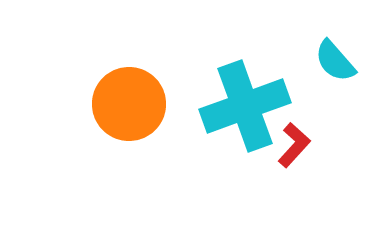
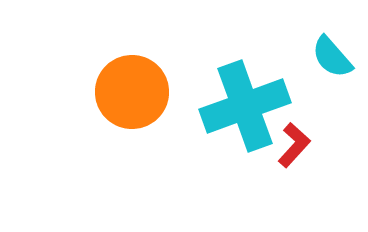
cyan semicircle: moved 3 px left, 4 px up
orange circle: moved 3 px right, 12 px up
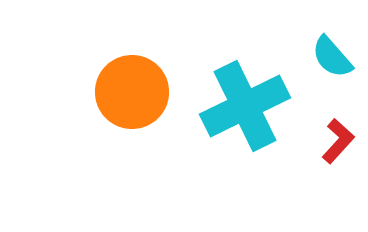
cyan cross: rotated 6 degrees counterclockwise
red L-shape: moved 44 px right, 4 px up
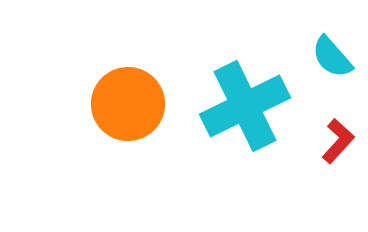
orange circle: moved 4 px left, 12 px down
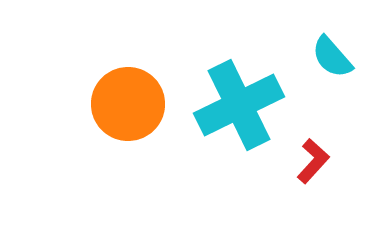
cyan cross: moved 6 px left, 1 px up
red L-shape: moved 25 px left, 20 px down
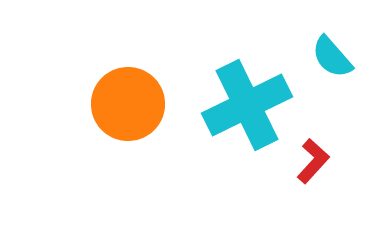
cyan cross: moved 8 px right
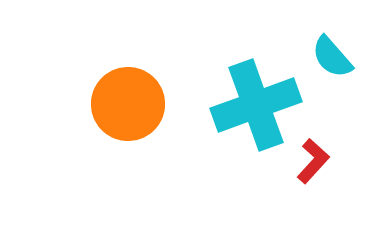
cyan cross: moved 9 px right; rotated 6 degrees clockwise
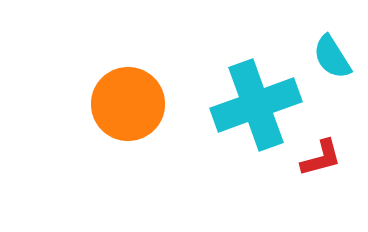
cyan semicircle: rotated 9 degrees clockwise
red L-shape: moved 8 px right, 3 px up; rotated 33 degrees clockwise
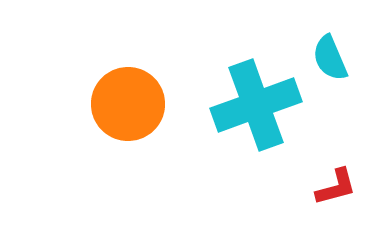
cyan semicircle: moved 2 px left, 1 px down; rotated 9 degrees clockwise
red L-shape: moved 15 px right, 29 px down
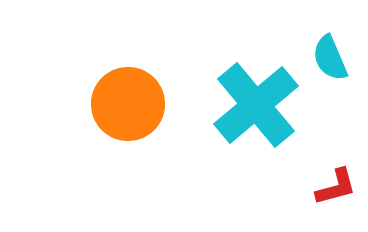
cyan cross: rotated 20 degrees counterclockwise
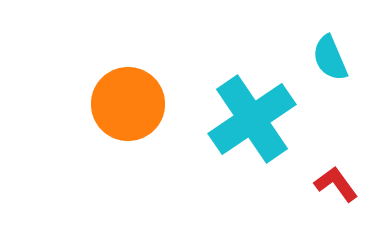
cyan cross: moved 4 px left, 14 px down; rotated 6 degrees clockwise
red L-shape: moved 3 px up; rotated 111 degrees counterclockwise
